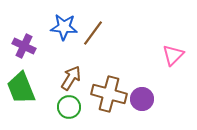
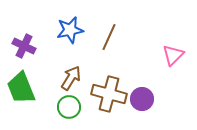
blue star: moved 6 px right, 3 px down; rotated 16 degrees counterclockwise
brown line: moved 16 px right, 4 px down; rotated 12 degrees counterclockwise
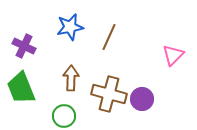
blue star: moved 3 px up
brown arrow: rotated 30 degrees counterclockwise
green circle: moved 5 px left, 9 px down
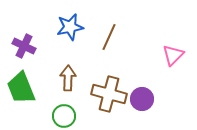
brown arrow: moved 3 px left
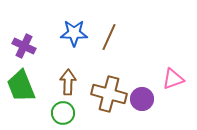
blue star: moved 4 px right, 6 px down; rotated 12 degrees clockwise
pink triangle: moved 24 px down; rotated 25 degrees clockwise
brown arrow: moved 4 px down
green trapezoid: moved 2 px up
green circle: moved 1 px left, 3 px up
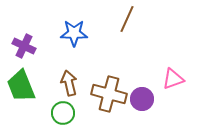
brown line: moved 18 px right, 18 px up
brown arrow: moved 1 px right, 1 px down; rotated 15 degrees counterclockwise
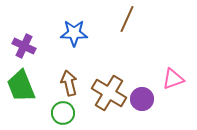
brown cross: moved 1 px up; rotated 16 degrees clockwise
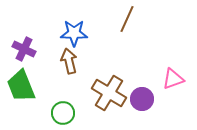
purple cross: moved 3 px down
brown arrow: moved 22 px up
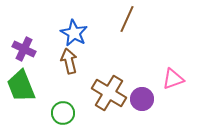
blue star: rotated 28 degrees clockwise
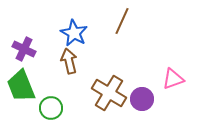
brown line: moved 5 px left, 2 px down
green circle: moved 12 px left, 5 px up
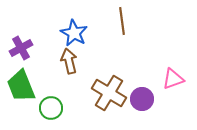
brown line: rotated 32 degrees counterclockwise
purple cross: moved 3 px left, 1 px up; rotated 35 degrees clockwise
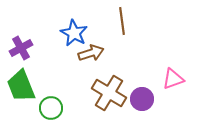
brown arrow: moved 22 px right, 8 px up; rotated 85 degrees clockwise
